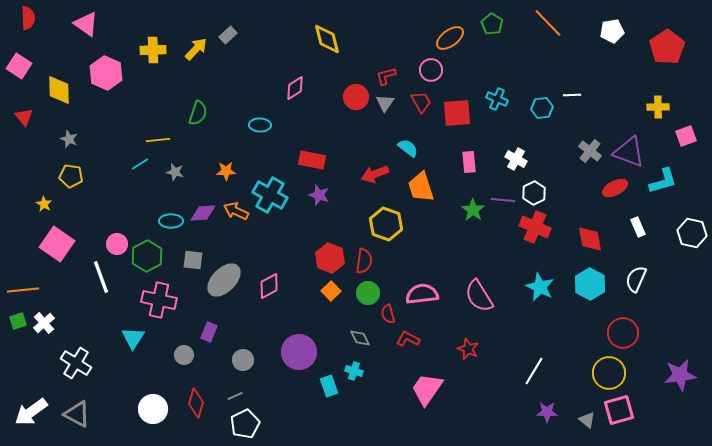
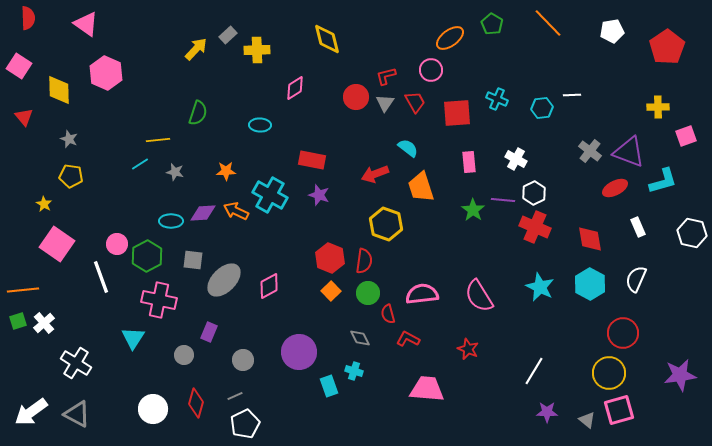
yellow cross at (153, 50): moved 104 px right
red trapezoid at (421, 102): moved 6 px left
pink trapezoid at (427, 389): rotated 60 degrees clockwise
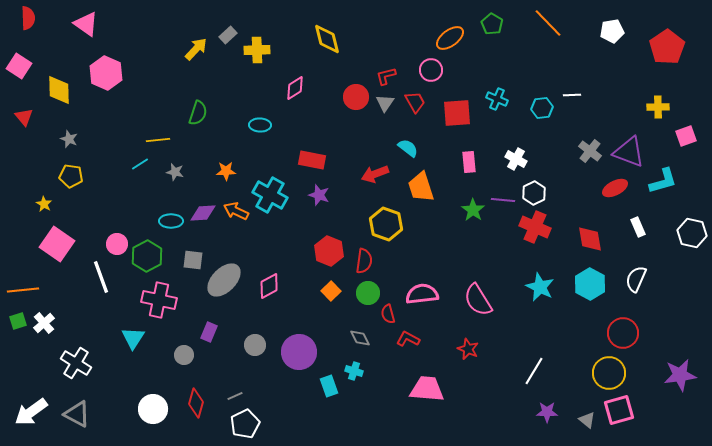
red hexagon at (330, 258): moved 1 px left, 7 px up
pink semicircle at (479, 296): moved 1 px left, 4 px down
gray circle at (243, 360): moved 12 px right, 15 px up
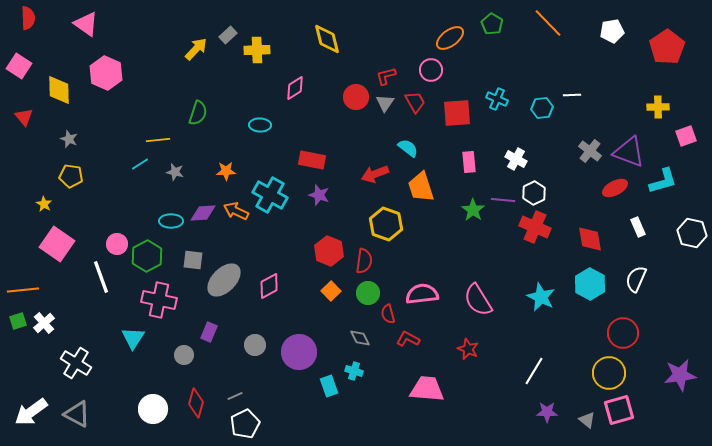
cyan star at (540, 287): moved 1 px right, 10 px down
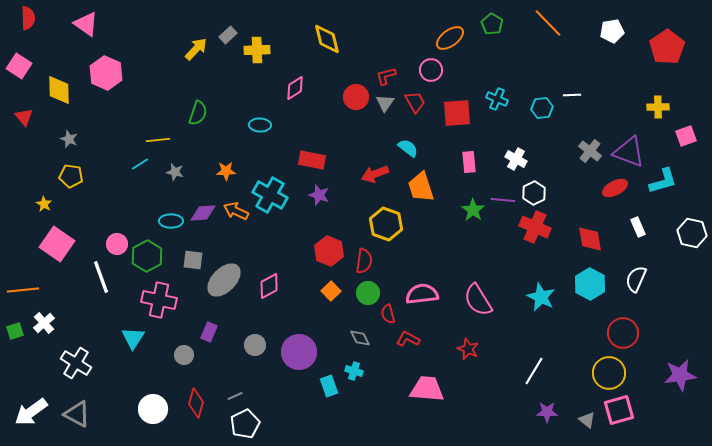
green square at (18, 321): moved 3 px left, 10 px down
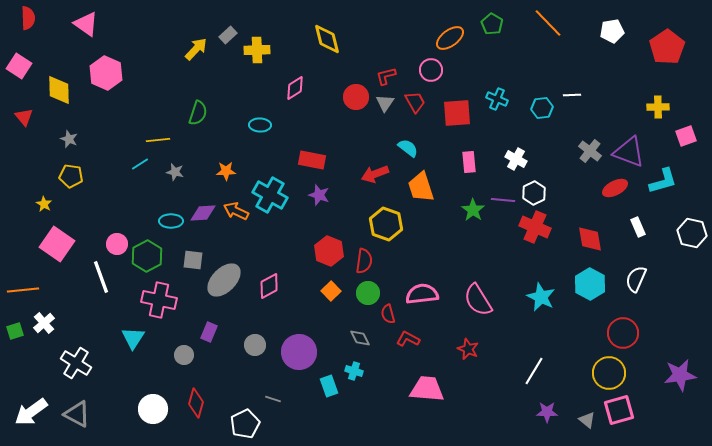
gray line at (235, 396): moved 38 px right, 3 px down; rotated 42 degrees clockwise
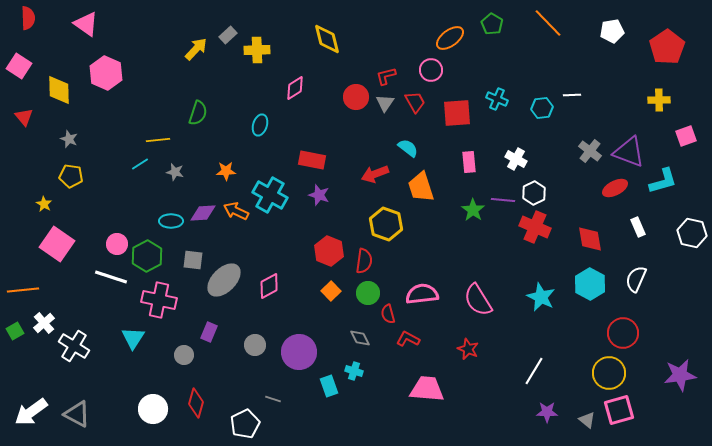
yellow cross at (658, 107): moved 1 px right, 7 px up
cyan ellipse at (260, 125): rotated 75 degrees counterclockwise
white line at (101, 277): moved 10 px right; rotated 52 degrees counterclockwise
green square at (15, 331): rotated 12 degrees counterclockwise
white cross at (76, 363): moved 2 px left, 17 px up
